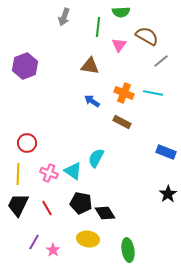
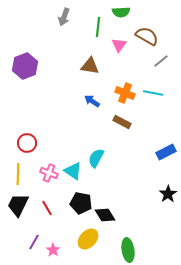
orange cross: moved 1 px right
blue rectangle: rotated 48 degrees counterclockwise
black diamond: moved 2 px down
yellow ellipse: rotated 55 degrees counterclockwise
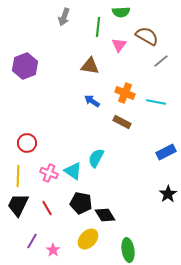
cyan line: moved 3 px right, 9 px down
yellow line: moved 2 px down
purple line: moved 2 px left, 1 px up
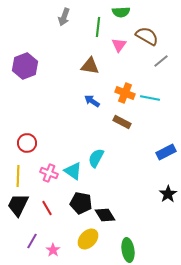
cyan line: moved 6 px left, 4 px up
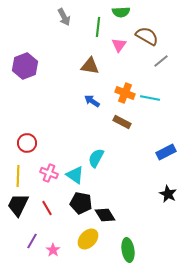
gray arrow: rotated 48 degrees counterclockwise
cyan triangle: moved 2 px right, 4 px down
black star: rotated 12 degrees counterclockwise
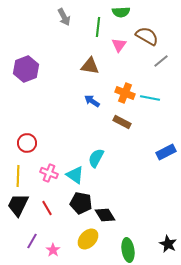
purple hexagon: moved 1 px right, 3 px down
black star: moved 50 px down
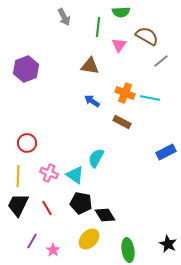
yellow ellipse: moved 1 px right
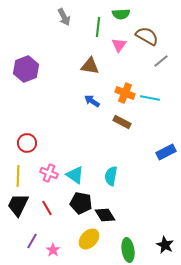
green semicircle: moved 2 px down
cyan semicircle: moved 15 px right, 18 px down; rotated 18 degrees counterclockwise
black star: moved 3 px left, 1 px down
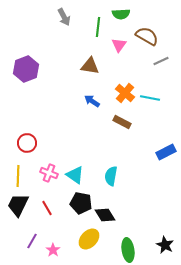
gray line: rotated 14 degrees clockwise
orange cross: rotated 18 degrees clockwise
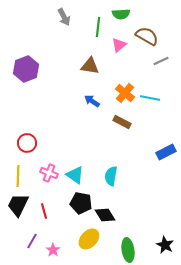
pink triangle: rotated 14 degrees clockwise
red line: moved 3 px left, 3 px down; rotated 14 degrees clockwise
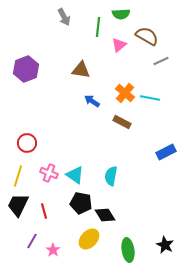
brown triangle: moved 9 px left, 4 px down
yellow line: rotated 15 degrees clockwise
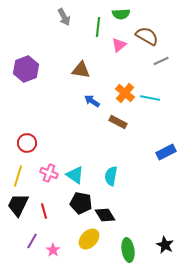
brown rectangle: moved 4 px left
